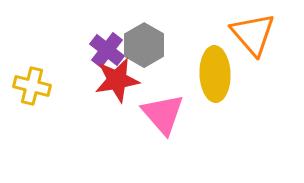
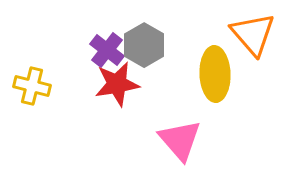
red star: moved 4 px down
pink triangle: moved 17 px right, 26 px down
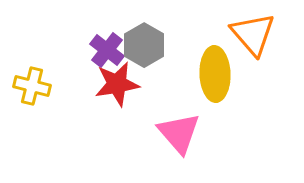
pink triangle: moved 1 px left, 7 px up
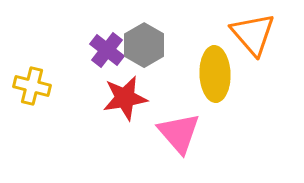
red star: moved 8 px right, 14 px down
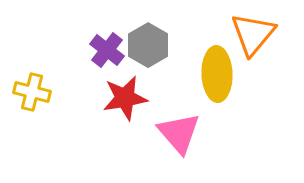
orange triangle: rotated 21 degrees clockwise
gray hexagon: moved 4 px right
yellow ellipse: moved 2 px right
yellow cross: moved 6 px down
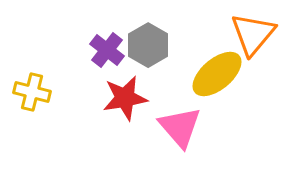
yellow ellipse: rotated 52 degrees clockwise
pink triangle: moved 1 px right, 6 px up
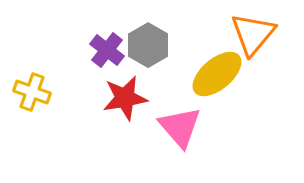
yellow cross: rotated 6 degrees clockwise
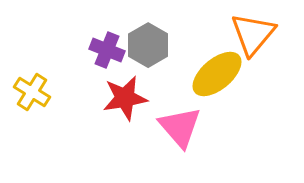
purple cross: rotated 16 degrees counterclockwise
yellow cross: rotated 12 degrees clockwise
